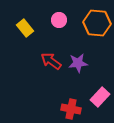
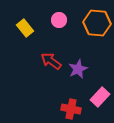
purple star: moved 6 px down; rotated 18 degrees counterclockwise
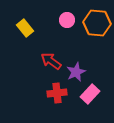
pink circle: moved 8 px right
purple star: moved 2 px left, 3 px down
pink rectangle: moved 10 px left, 3 px up
red cross: moved 14 px left, 16 px up; rotated 18 degrees counterclockwise
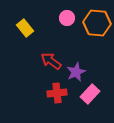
pink circle: moved 2 px up
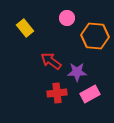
orange hexagon: moved 2 px left, 13 px down
purple star: moved 1 px right; rotated 24 degrees clockwise
pink rectangle: rotated 18 degrees clockwise
